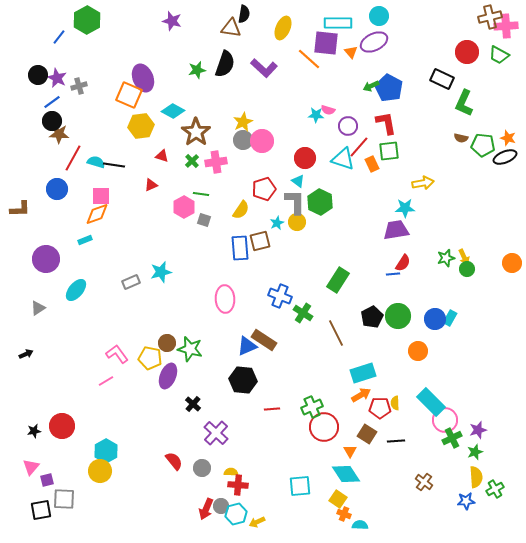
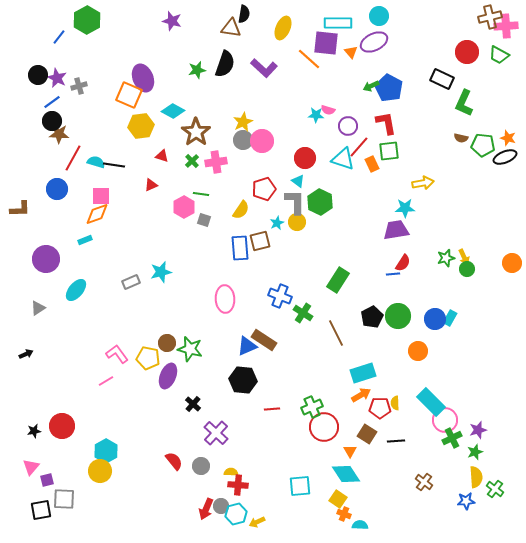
yellow pentagon at (150, 358): moved 2 px left
gray circle at (202, 468): moved 1 px left, 2 px up
green cross at (495, 489): rotated 24 degrees counterclockwise
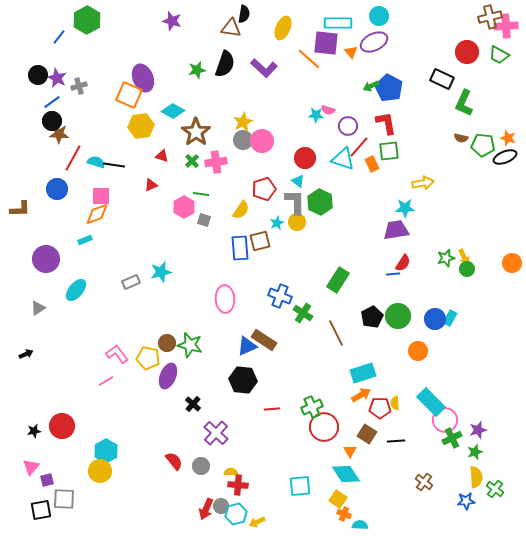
green star at (190, 349): moved 4 px up
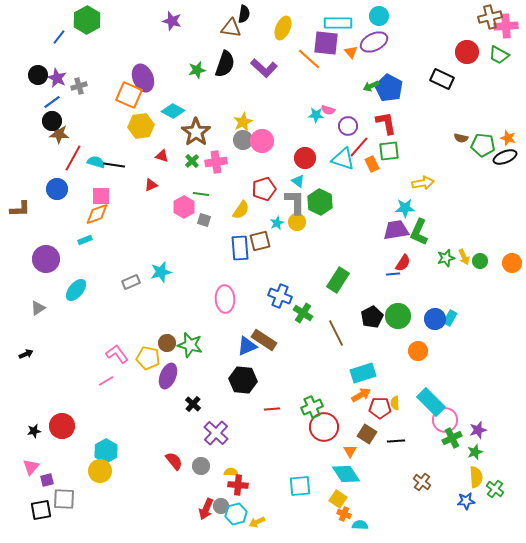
green L-shape at (464, 103): moved 45 px left, 129 px down
green circle at (467, 269): moved 13 px right, 8 px up
brown cross at (424, 482): moved 2 px left
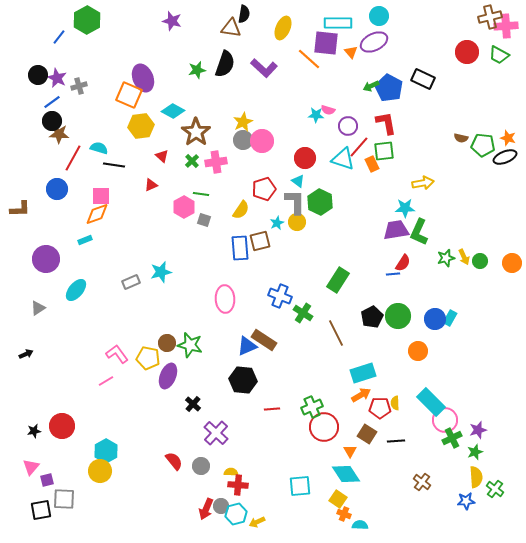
black rectangle at (442, 79): moved 19 px left
green square at (389, 151): moved 5 px left
red triangle at (162, 156): rotated 24 degrees clockwise
cyan semicircle at (96, 162): moved 3 px right, 14 px up
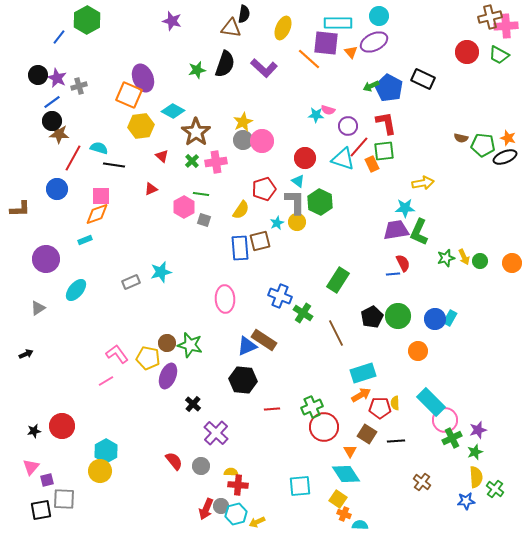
red triangle at (151, 185): moved 4 px down
red semicircle at (403, 263): rotated 60 degrees counterclockwise
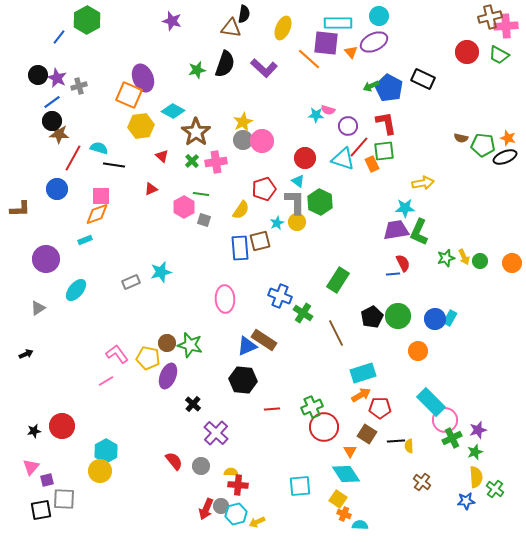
yellow semicircle at (395, 403): moved 14 px right, 43 px down
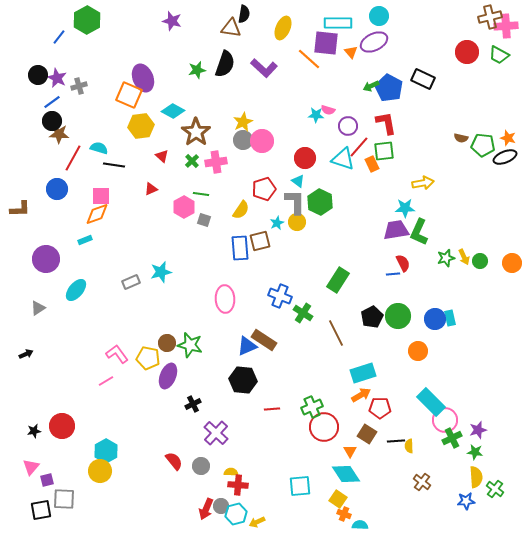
cyan rectangle at (450, 318): rotated 42 degrees counterclockwise
black cross at (193, 404): rotated 21 degrees clockwise
green star at (475, 452): rotated 28 degrees clockwise
